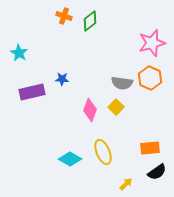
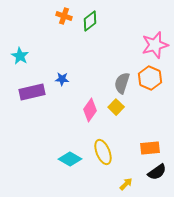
pink star: moved 3 px right, 2 px down
cyan star: moved 1 px right, 3 px down
gray semicircle: rotated 100 degrees clockwise
pink diamond: rotated 15 degrees clockwise
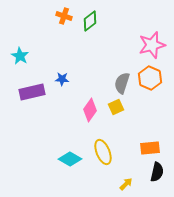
pink star: moved 3 px left
yellow square: rotated 21 degrees clockwise
black semicircle: rotated 42 degrees counterclockwise
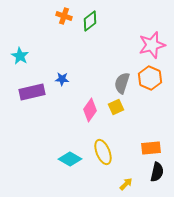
orange rectangle: moved 1 px right
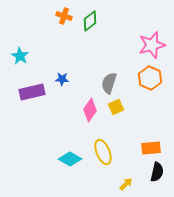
gray semicircle: moved 13 px left
